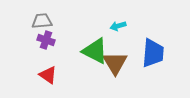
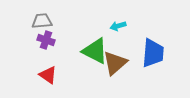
brown triangle: rotated 20 degrees clockwise
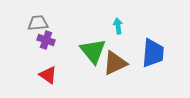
gray trapezoid: moved 4 px left, 2 px down
cyan arrow: rotated 98 degrees clockwise
green triangle: moved 2 px left; rotated 24 degrees clockwise
brown triangle: rotated 16 degrees clockwise
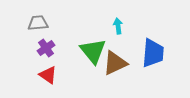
purple cross: moved 8 px down; rotated 36 degrees clockwise
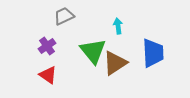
gray trapezoid: moved 26 px right, 7 px up; rotated 20 degrees counterclockwise
purple cross: moved 1 px right, 2 px up
blue trapezoid: rotated 8 degrees counterclockwise
brown triangle: rotated 8 degrees counterclockwise
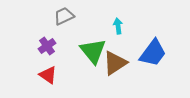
blue trapezoid: rotated 40 degrees clockwise
